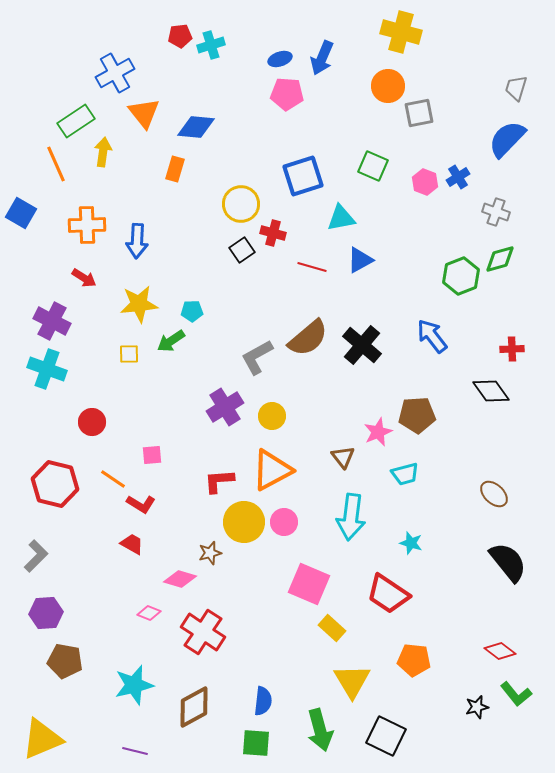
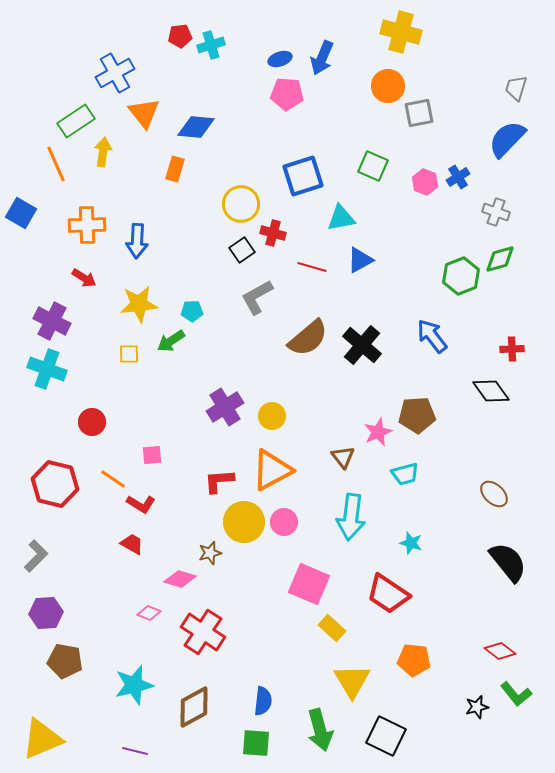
gray L-shape at (257, 357): moved 60 px up
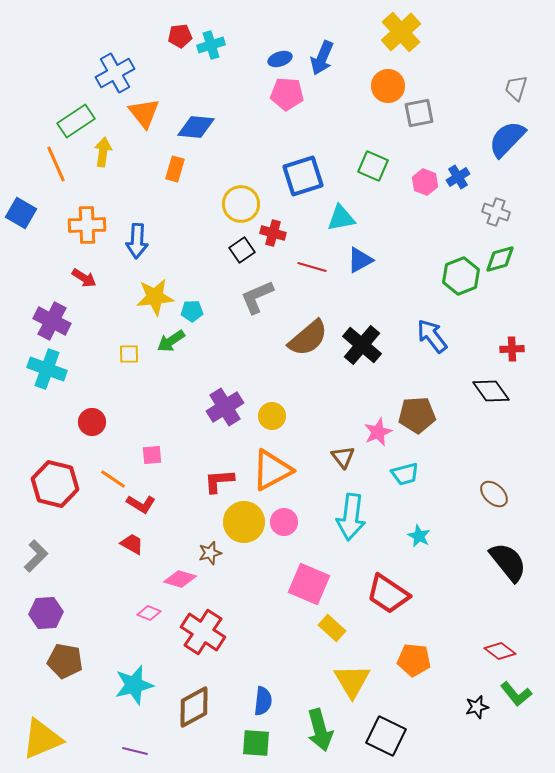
yellow cross at (401, 32): rotated 33 degrees clockwise
gray L-shape at (257, 297): rotated 6 degrees clockwise
yellow star at (139, 304): moved 16 px right, 7 px up
cyan star at (411, 543): moved 8 px right, 7 px up; rotated 10 degrees clockwise
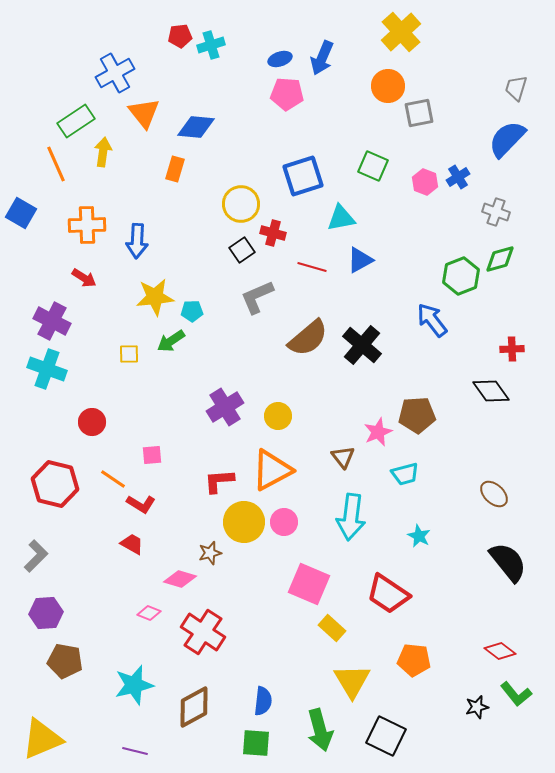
blue arrow at (432, 336): moved 16 px up
yellow circle at (272, 416): moved 6 px right
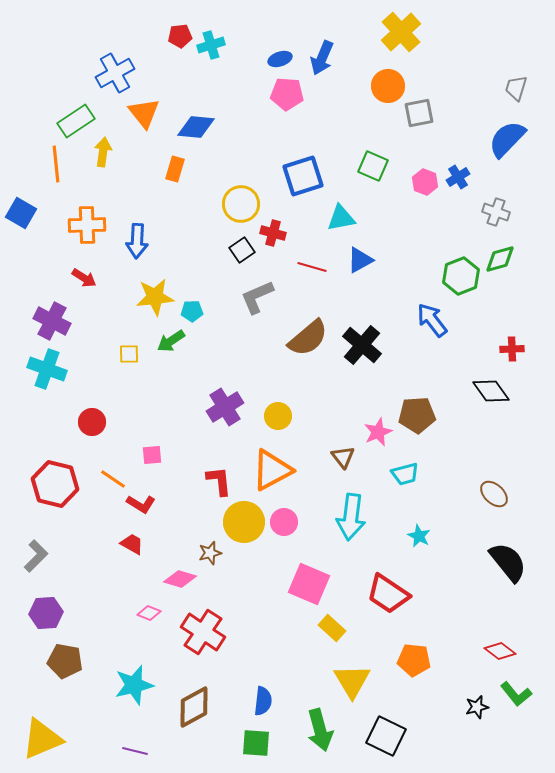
orange line at (56, 164): rotated 18 degrees clockwise
red L-shape at (219, 481): rotated 88 degrees clockwise
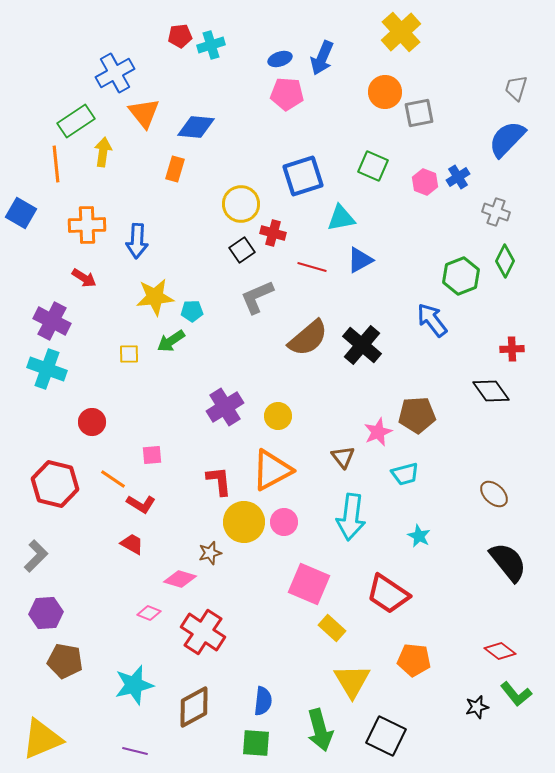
orange circle at (388, 86): moved 3 px left, 6 px down
green diamond at (500, 259): moved 5 px right, 2 px down; rotated 48 degrees counterclockwise
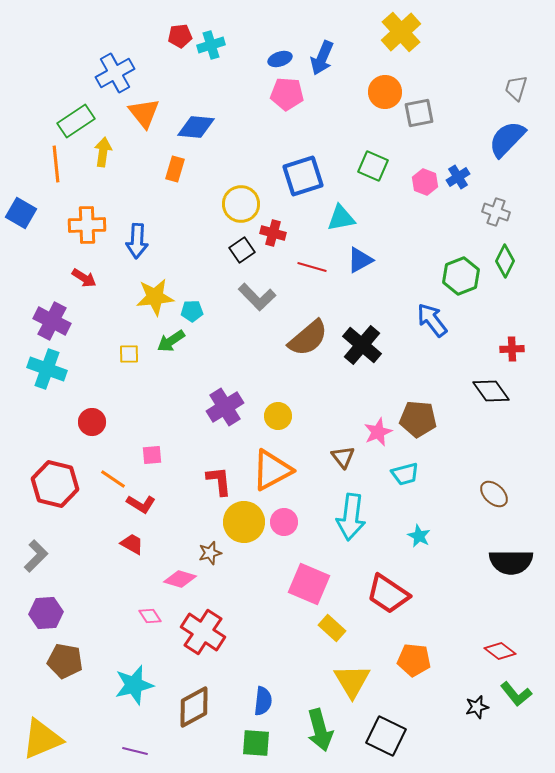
gray L-shape at (257, 297): rotated 111 degrees counterclockwise
brown pentagon at (417, 415): moved 1 px right, 4 px down; rotated 9 degrees clockwise
black semicircle at (508, 562): moved 3 px right; rotated 129 degrees clockwise
pink diamond at (149, 613): moved 1 px right, 3 px down; rotated 35 degrees clockwise
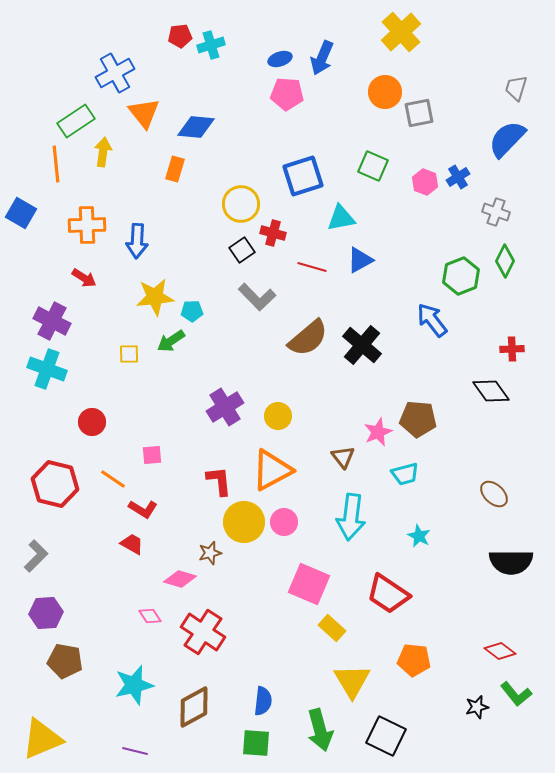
red L-shape at (141, 504): moved 2 px right, 5 px down
